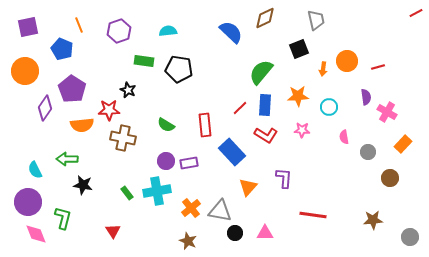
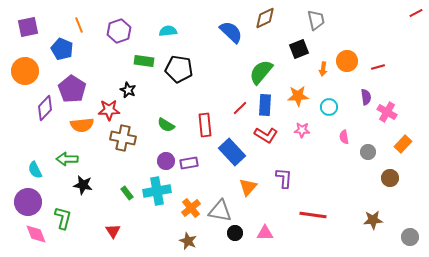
purple diamond at (45, 108): rotated 10 degrees clockwise
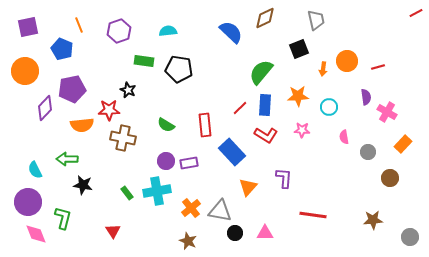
purple pentagon at (72, 89): rotated 28 degrees clockwise
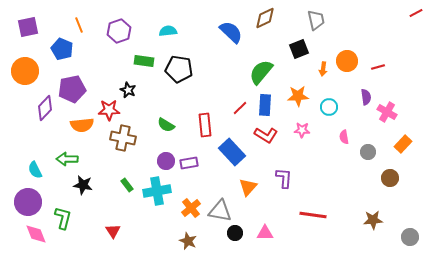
green rectangle at (127, 193): moved 8 px up
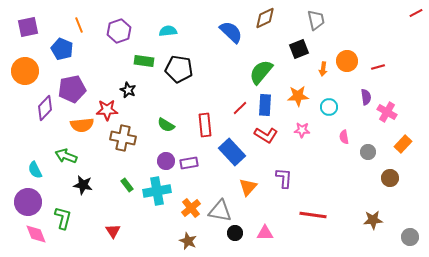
red star at (109, 110): moved 2 px left
green arrow at (67, 159): moved 1 px left, 3 px up; rotated 20 degrees clockwise
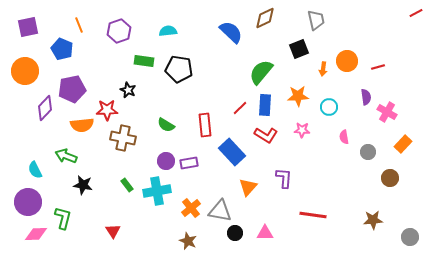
pink diamond at (36, 234): rotated 70 degrees counterclockwise
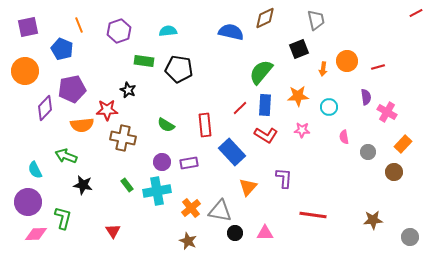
blue semicircle at (231, 32): rotated 30 degrees counterclockwise
purple circle at (166, 161): moved 4 px left, 1 px down
brown circle at (390, 178): moved 4 px right, 6 px up
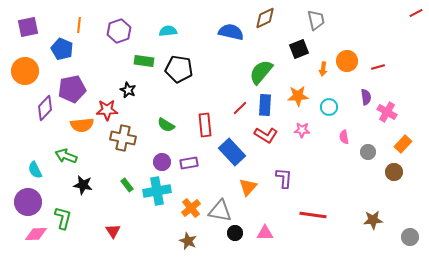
orange line at (79, 25): rotated 28 degrees clockwise
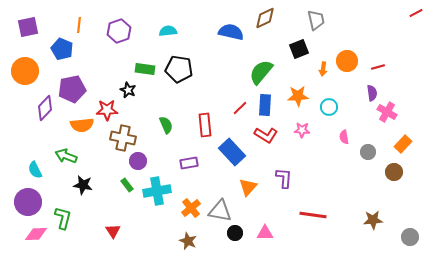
green rectangle at (144, 61): moved 1 px right, 8 px down
purple semicircle at (366, 97): moved 6 px right, 4 px up
green semicircle at (166, 125): rotated 144 degrees counterclockwise
purple circle at (162, 162): moved 24 px left, 1 px up
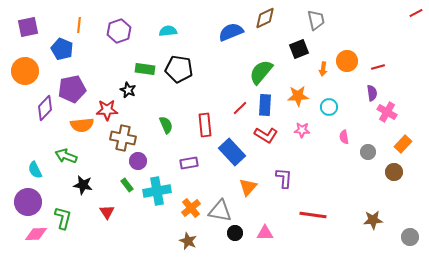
blue semicircle at (231, 32): rotated 35 degrees counterclockwise
red triangle at (113, 231): moved 6 px left, 19 px up
